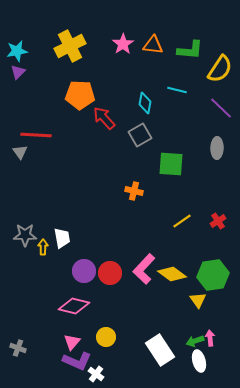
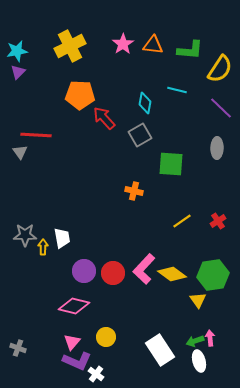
red circle: moved 3 px right
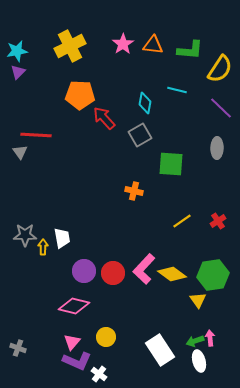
white cross: moved 3 px right
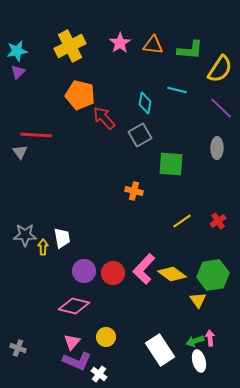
pink star: moved 3 px left, 1 px up
orange pentagon: rotated 12 degrees clockwise
